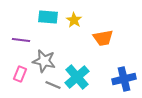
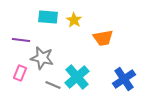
gray star: moved 2 px left, 3 px up
pink rectangle: moved 1 px up
blue cross: rotated 20 degrees counterclockwise
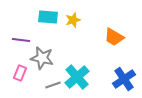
yellow star: moved 1 px left; rotated 21 degrees clockwise
orange trapezoid: moved 11 px right, 1 px up; rotated 40 degrees clockwise
gray line: rotated 42 degrees counterclockwise
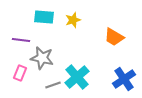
cyan rectangle: moved 4 px left
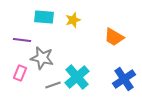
purple line: moved 1 px right
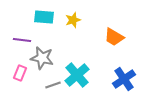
cyan cross: moved 2 px up
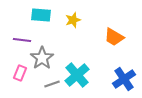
cyan rectangle: moved 3 px left, 2 px up
gray star: rotated 25 degrees clockwise
gray line: moved 1 px left, 1 px up
